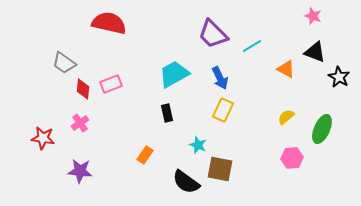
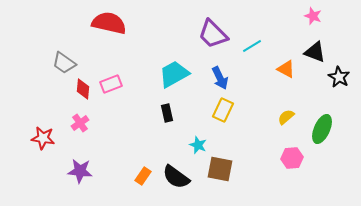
orange rectangle: moved 2 px left, 21 px down
black semicircle: moved 10 px left, 5 px up
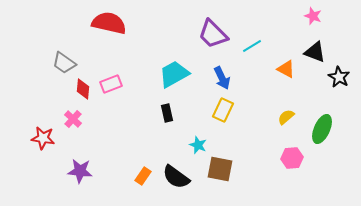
blue arrow: moved 2 px right
pink cross: moved 7 px left, 4 px up; rotated 12 degrees counterclockwise
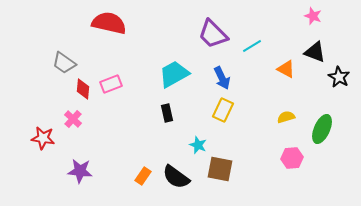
yellow semicircle: rotated 24 degrees clockwise
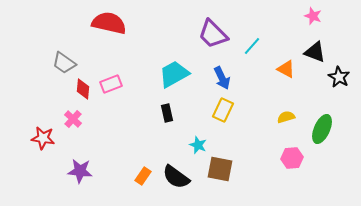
cyan line: rotated 18 degrees counterclockwise
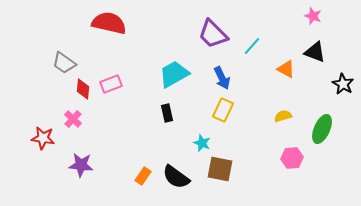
black star: moved 4 px right, 7 px down
yellow semicircle: moved 3 px left, 1 px up
cyan star: moved 4 px right, 2 px up
purple star: moved 1 px right, 6 px up
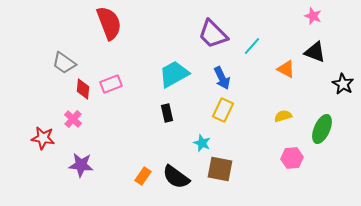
red semicircle: rotated 56 degrees clockwise
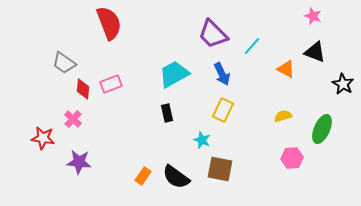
blue arrow: moved 4 px up
cyan star: moved 3 px up
purple star: moved 2 px left, 3 px up
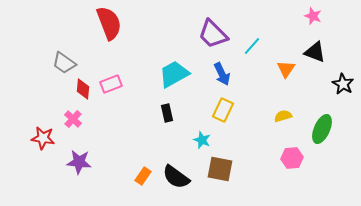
orange triangle: rotated 36 degrees clockwise
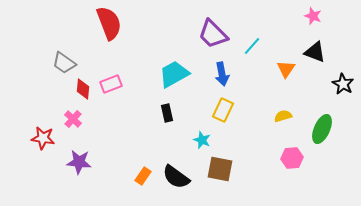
blue arrow: rotated 15 degrees clockwise
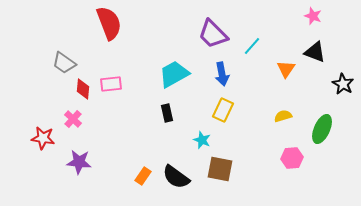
pink rectangle: rotated 15 degrees clockwise
